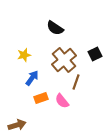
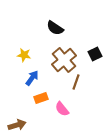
yellow star: rotated 24 degrees clockwise
pink semicircle: moved 8 px down
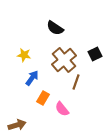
orange rectangle: moved 2 px right; rotated 40 degrees counterclockwise
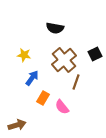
black semicircle: rotated 24 degrees counterclockwise
pink semicircle: moved 2 px up
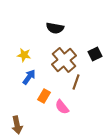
blue arrow: moved 3 px left, 1 px up
orange rectangle: moved 1 px right, 2 px up
brown arrow: rotated 96 degrees clockwise
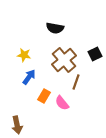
pink semicircle: moved 4 px up
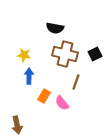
brown cross: moved 1 px right, 6 px up; rotated 35 degrees counterclockwise
blue arrow: moved 1 px up; rotated 35 degrees counterclockwise
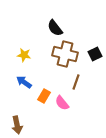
black semicircle: rotated 42 degrees clockwise
blue arrow: moved 5 px left, 6 px down; rotated 56 degrees counterclockwise
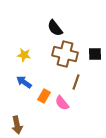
black square: rotated 24 degrees clockwise
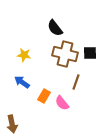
black square: moved 5 px left, 1 px up
blue arrow: moved 2 px left
brown arrow: moved 5 px left, 1 px up
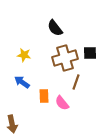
brown cross: moved 4 px down; rotated 30 degrees counterclockwise
orange rectangle: rotated 32 degrees counterclockwise
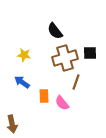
black semicircle: moved 3 px down
